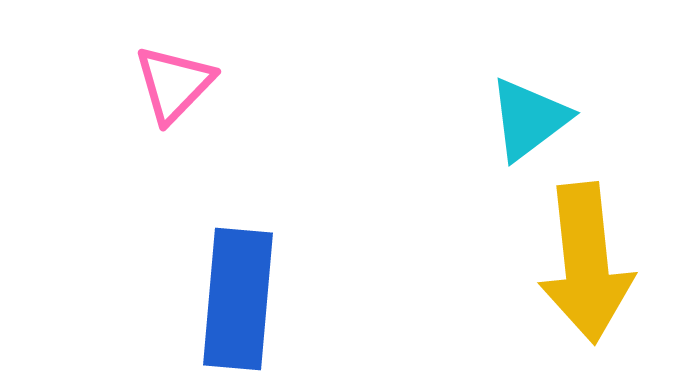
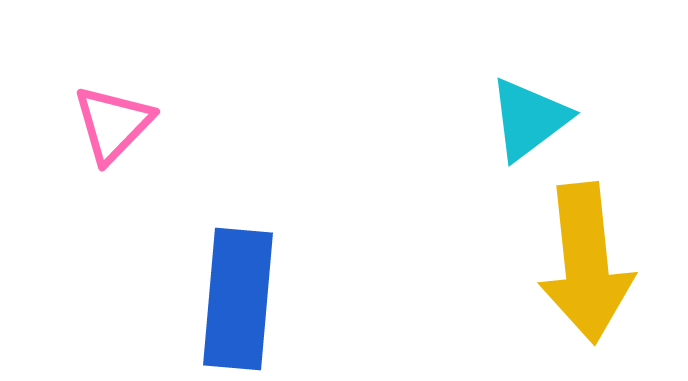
pink triangle: moved 61 px left, 40 px down
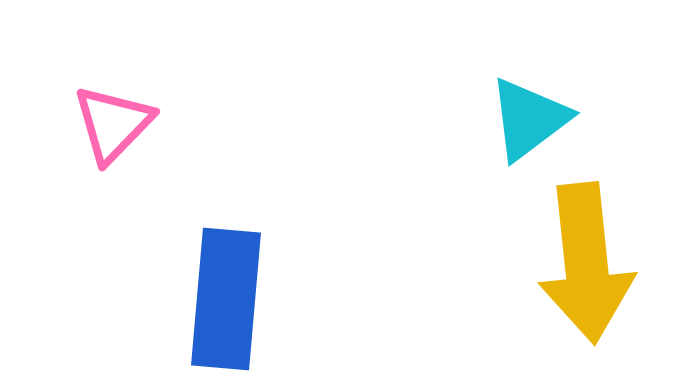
blue rectangle: moved 12 px left
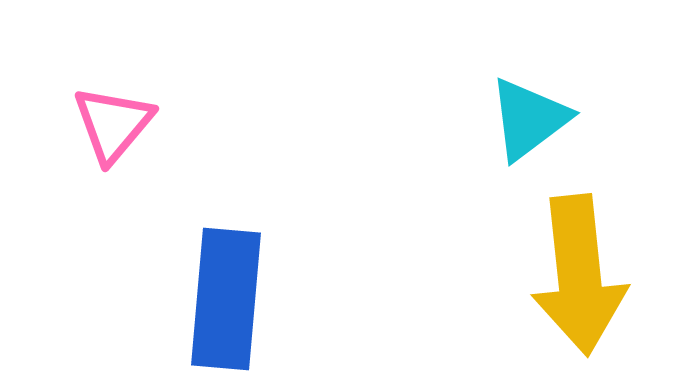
pink triangle: rotated 4 degrees counterclockwise
yellow arrow: moved 7 px left, 12 px down
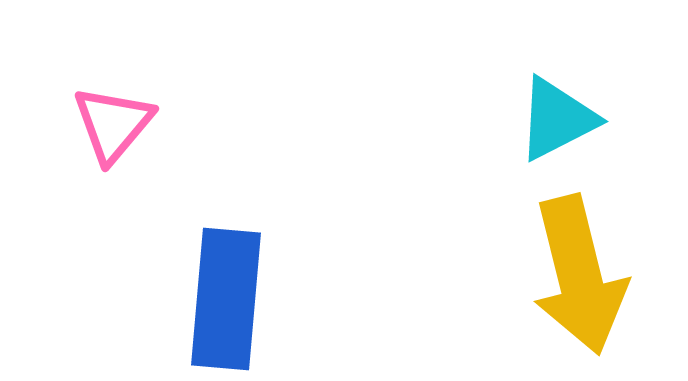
cyan triangle: moved 28 px right; rotated 10 degrees clockwise
yellow arrow: rotated 8 degrees counterclockwise
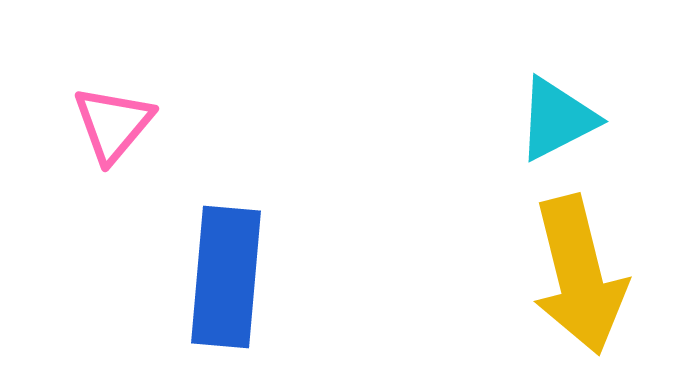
blue rectangle: moved 22 px up
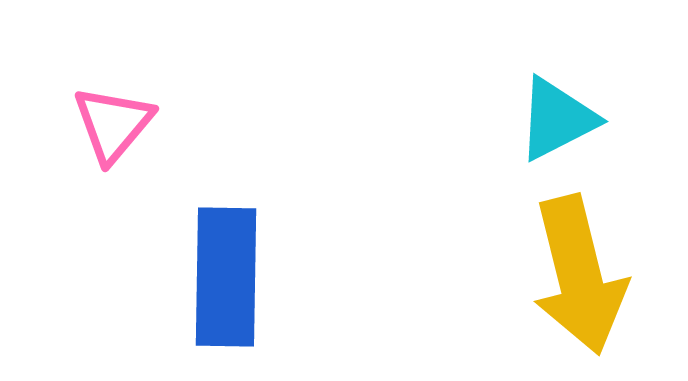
blue rectangle: rotated 4 degrees counterclockwise
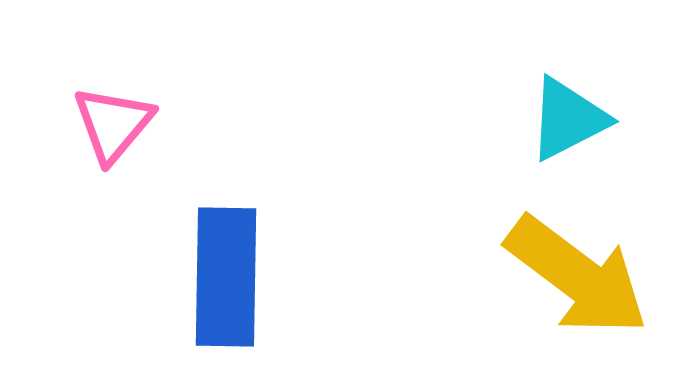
cyan triangle: moved 11 px right
yellow arrow: moved 2 px left, 1 px down; rotated 39 degrees counterclockwise
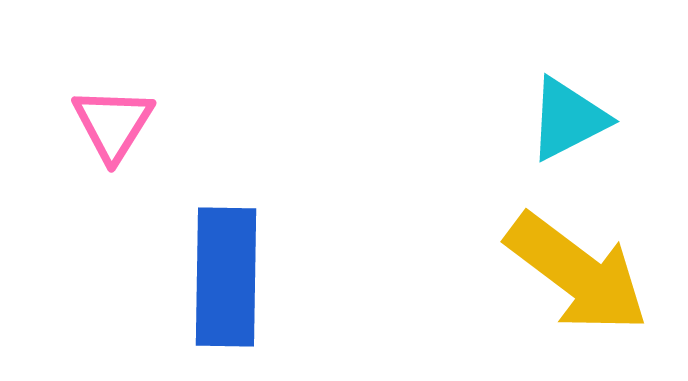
pink triangle: rotated 8 degrees counterclockwise
yellow arrow: moved 3 px up
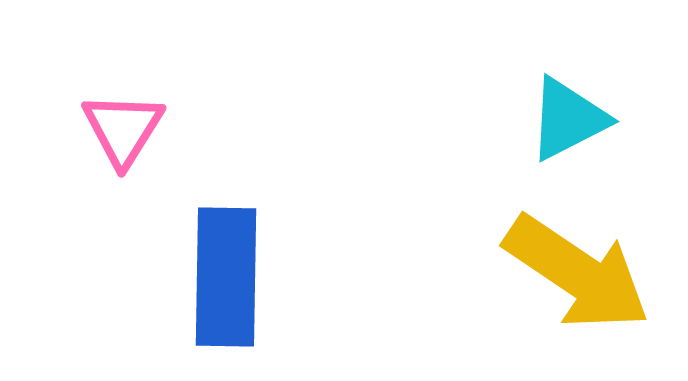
pink triangle: moved 10 px right, 5 px down
yellow arrow: rotated 3 degrees counterclockwise
